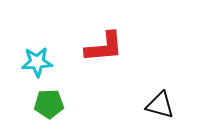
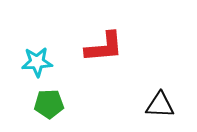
black triangle: rotated 12 degrees counterclockwise
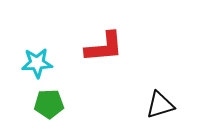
cyan star: moved 1 px down
black triangle: rotated 20 degrees counterclockwise
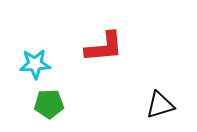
cyan star: moved 2 px left, 1 px down
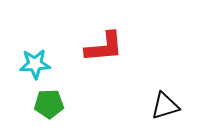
black triangle: moved 5 px right, 1 px down
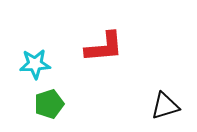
green pentagon: rotated 16 degrees counterclockwise
